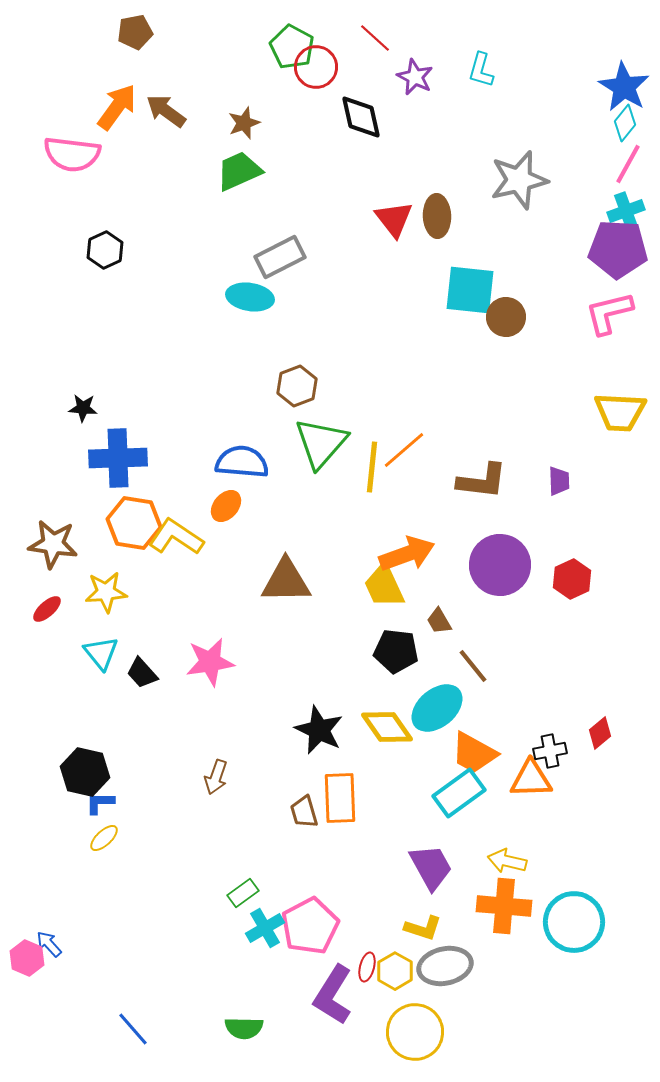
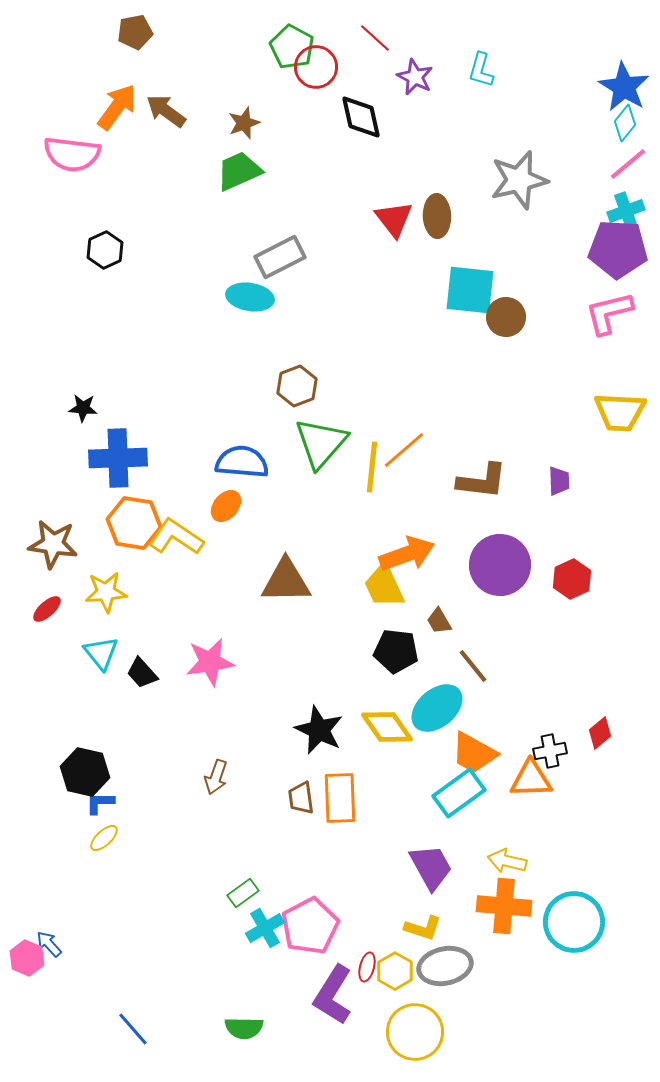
pink line at (628, 164): rotated 21 degrees clockwise
brown trapezoid at (304, 812): moved 3 px left, 14 px up; rotated 8 degrees clockwise
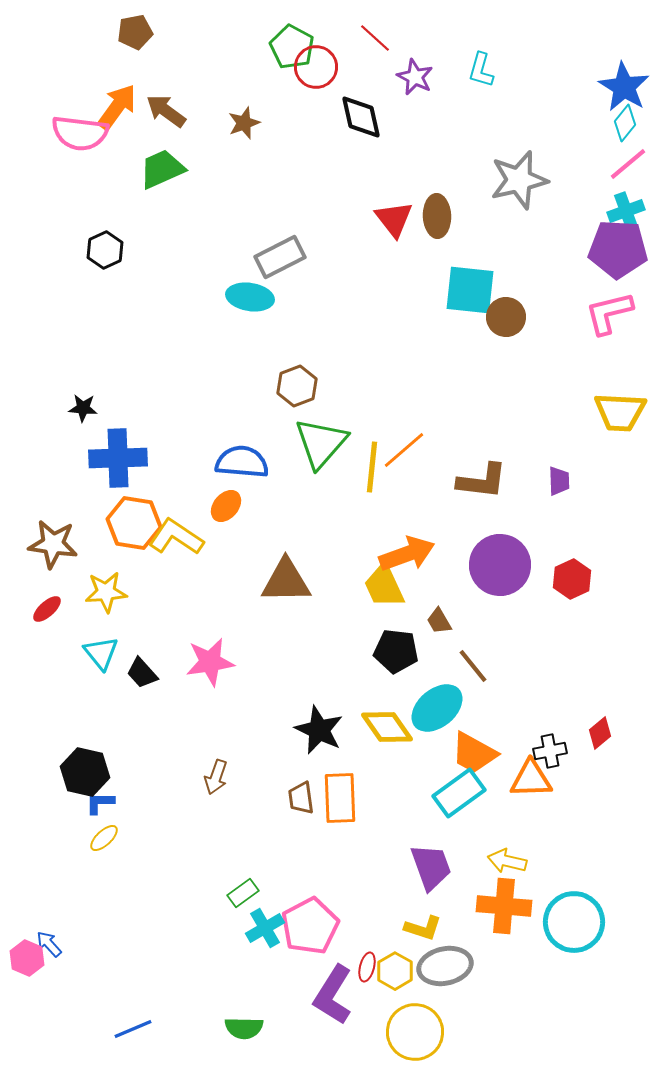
pink semicircle at (72, 154): moved 8 px right, 21 px up
green trapezoid at (239, 171): moved 77 px left, 2 px up
purple trapezoid at (431, 867): rotated 9 degrees clockwise
blue line at (133, 1029): rotated 72 degrees counterclockwise
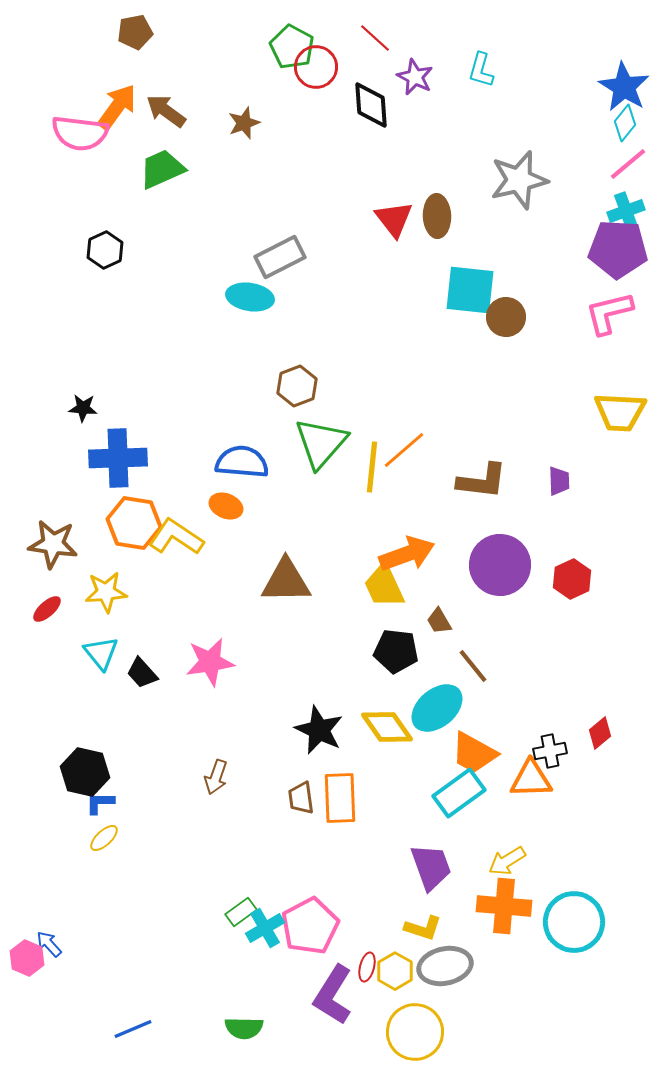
black diamond at (361, 117): moved 10 px right, 12 px up; rotated 9 degrees clockwise
orange ellipse at (226, 506): rotated 72 degrees clockwise
yellow arrow at (507, 861): rotated 45 degrees counterclockwise
green rectangle at (243, 893): moved 2 px left, 19 px down
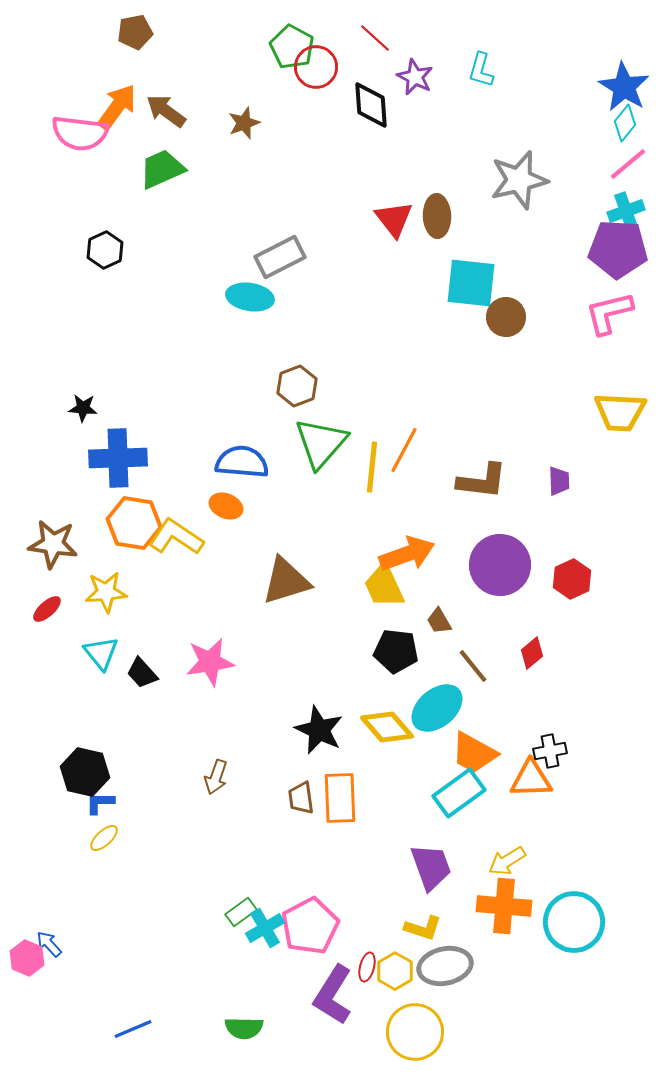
cyan square at (470, 290): moved 1 px right, 7 px up
orange line at (404, 450): rotated 21 degrees counterclockwise
brown triangle at (286, 581): rotated 16 degrees counterclockwise
yellow diamond at (387, 727): rotated 6 degrees counterclockwise
red diamond at (600, 733): moved 68 px left, 80 px up
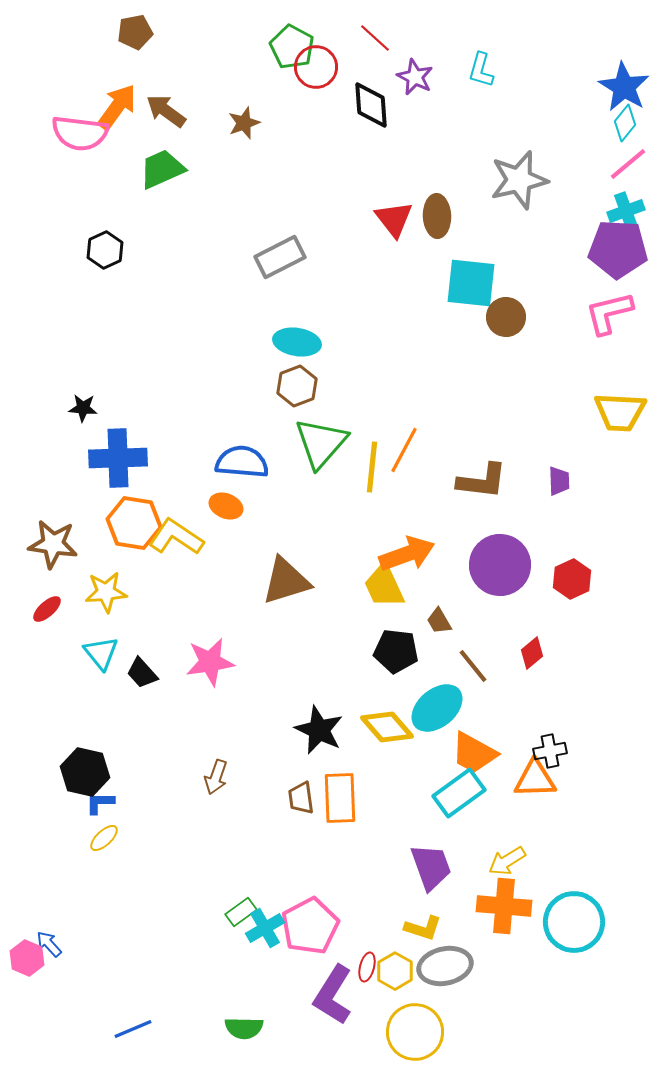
cyan ellipse at (250, 297): moved 47 px right, 45 px down
orange triangle at (531, 779): moved 4 px right
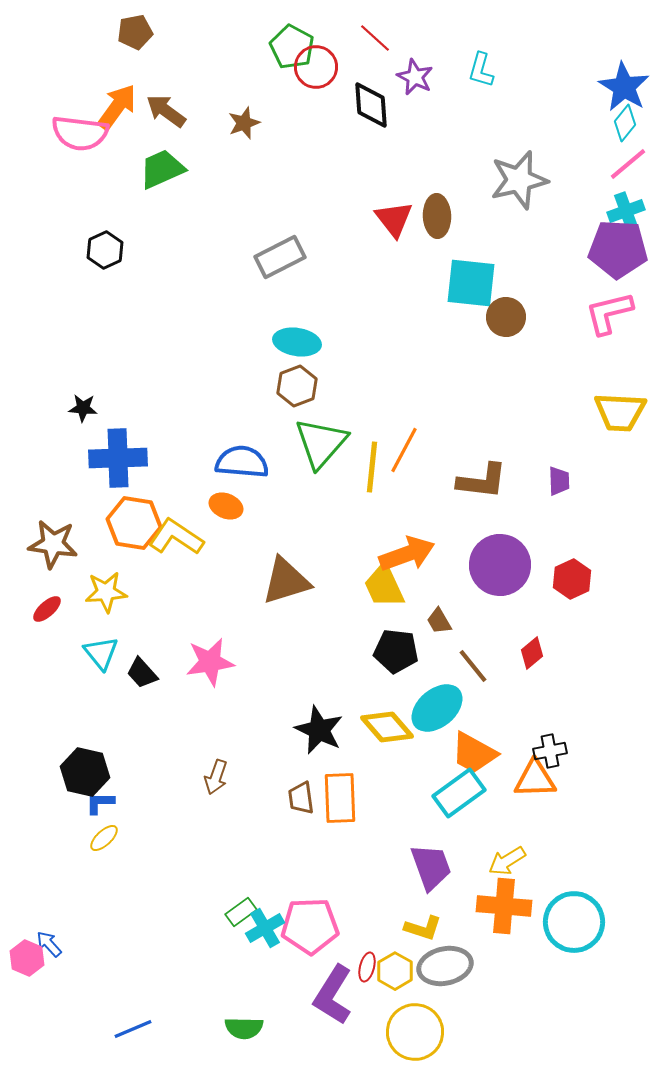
pink pentagon at (310, 926): rotated 26 degrees clockwise
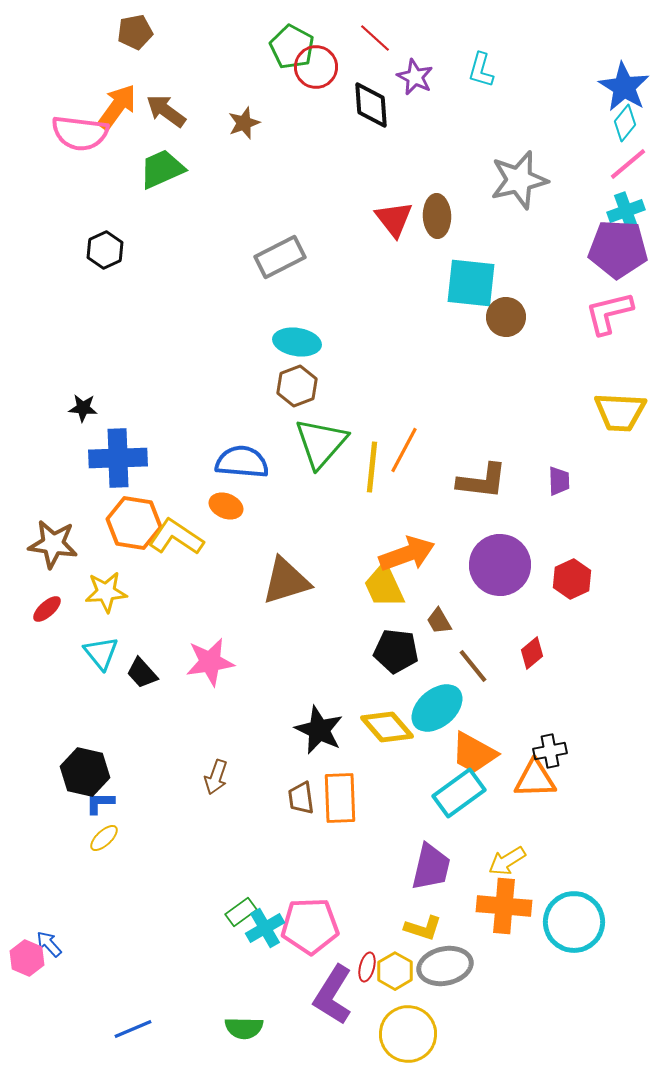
purple trapezoid at (431, 867): rotated 33 degrees clockwise
yellow circle at (415, 1032): moved 7 px left, 2 px down
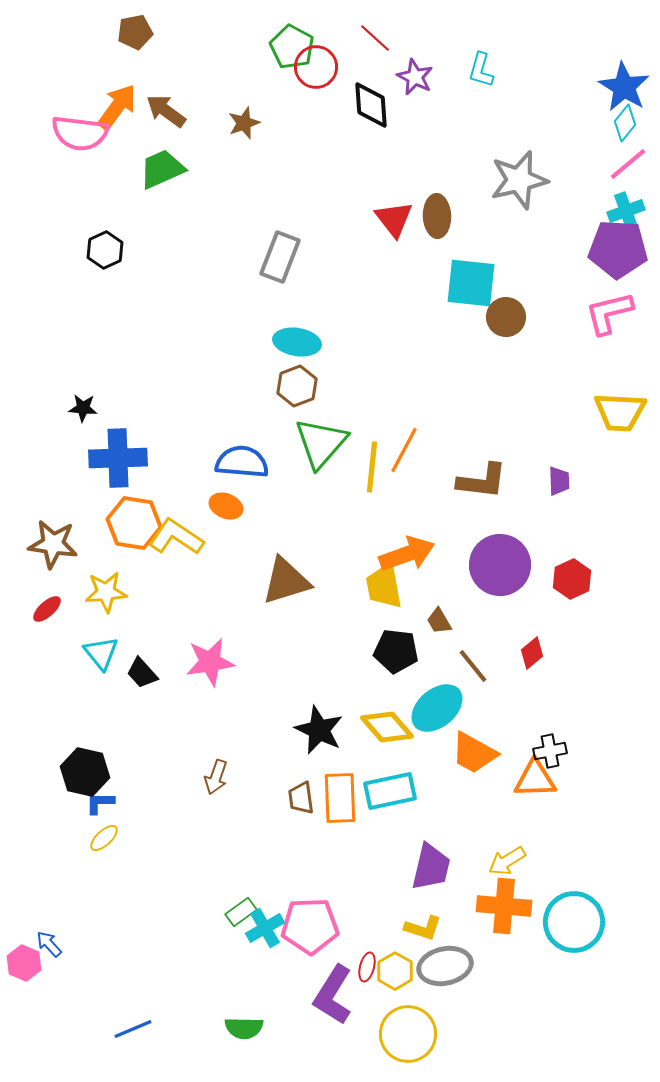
gray rectangle at (280, 257): rotated 42 degrees counterclockwise
yellow trapezoid at (384, 586): rotated 15 degrees clockwise
cyan rectangle at (459, 793): moved 69 px left, 2 px up; rotated 24 degrees clockwise
pink hexagon at (27, 958): moved 3 px left, 5 px down
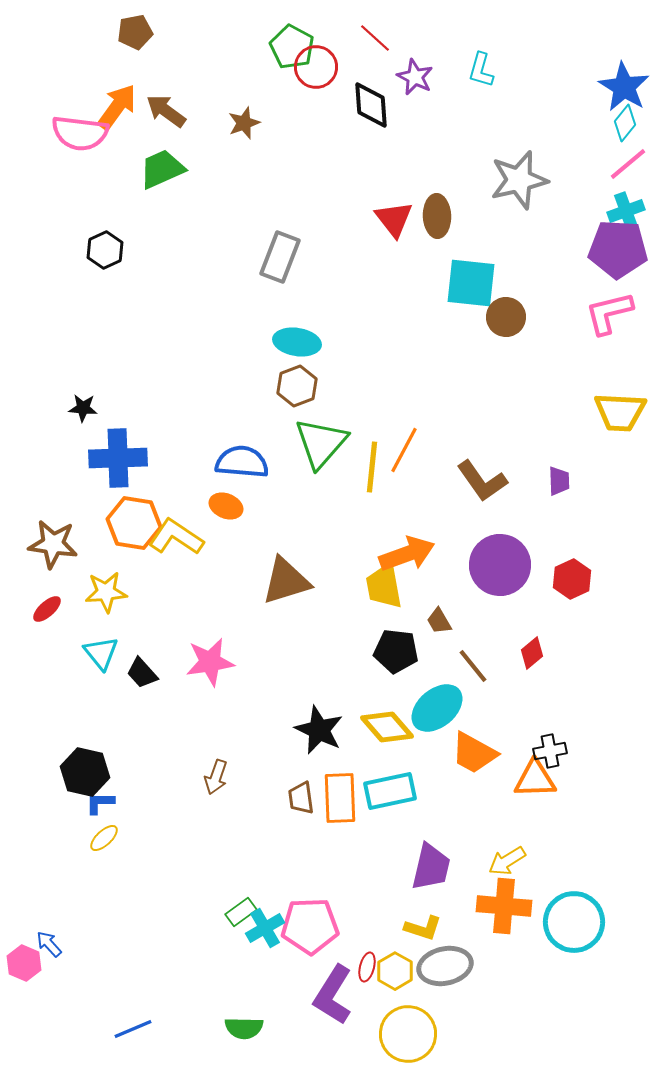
brown L-shape at (482, 481): rotated 48 degrees clockwise
